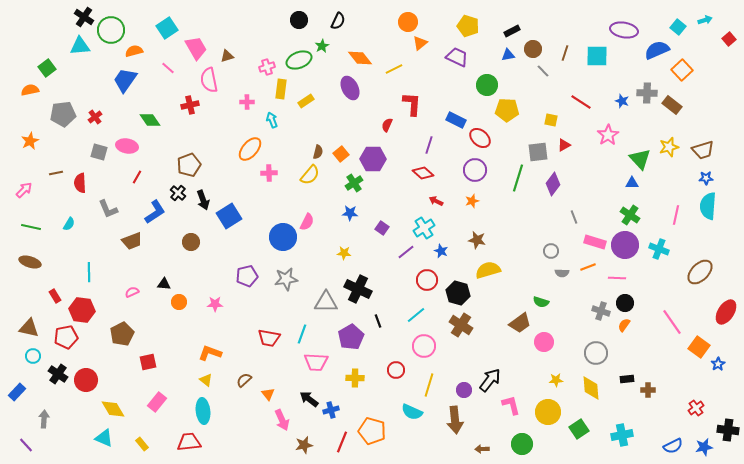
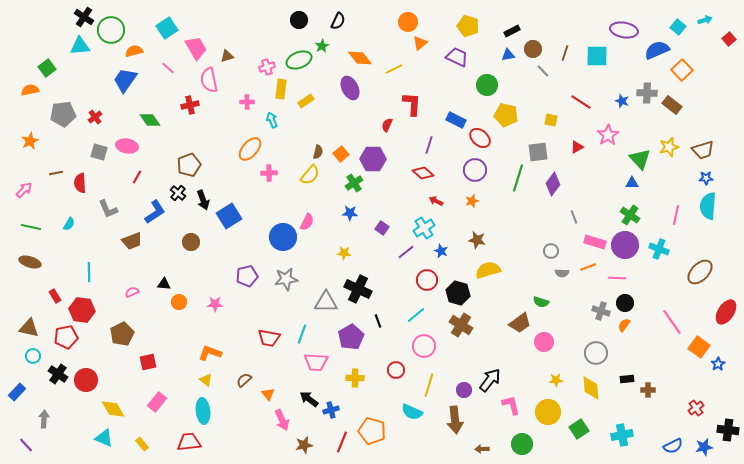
yellow pentagon at (507, 110): moved 1 px left, 5 px down; rotated 10 degrees clockwise
red triangle at (564, 145): moved 13 px right, 2 px down
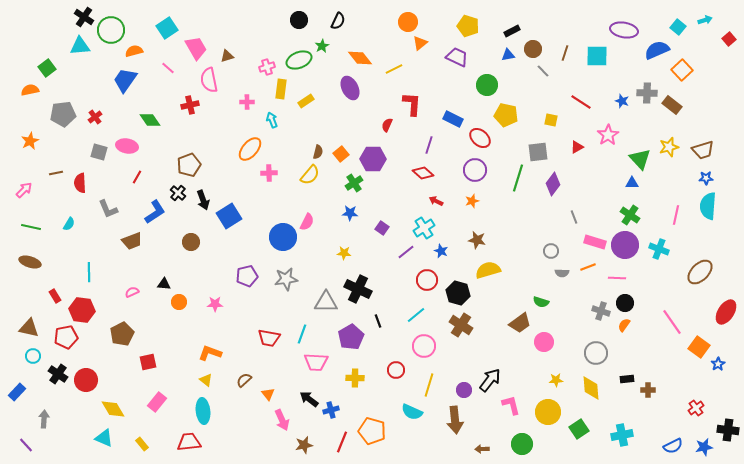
blue rectangle at (456, 120): moved 3 px left, 1 px up
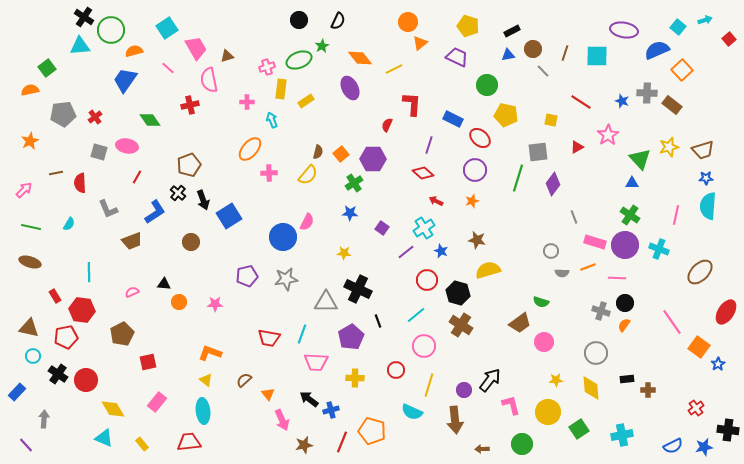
yellow semicircle at (310, 175): moved 2 px left
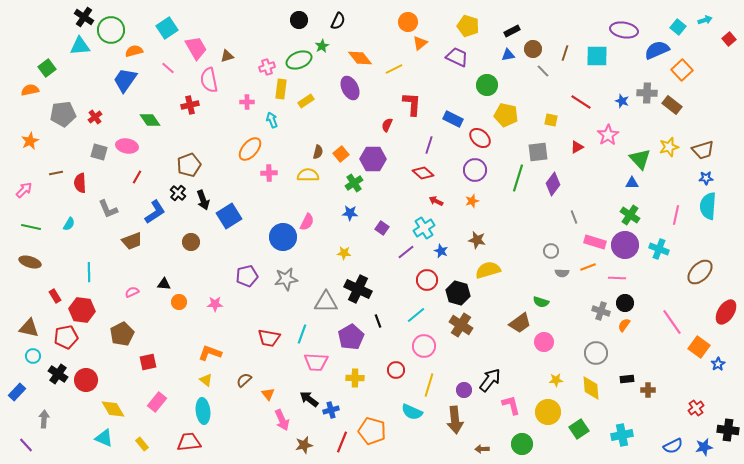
yellow semicircle at (308, 175): rotated 130 degrees counterclockwise
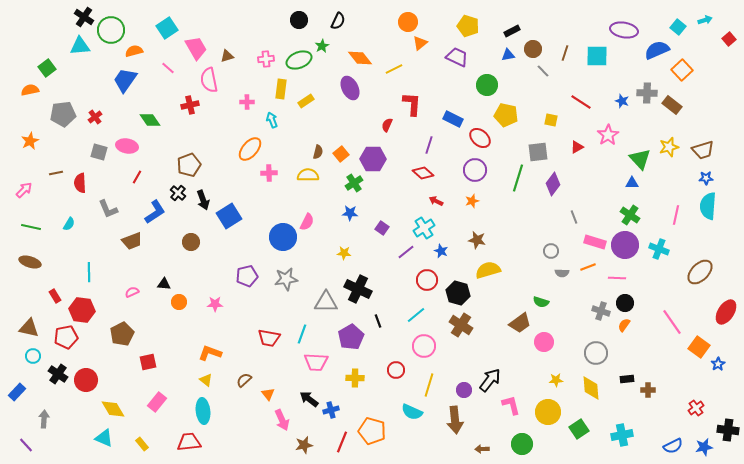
pink cross at (267, 67): moved 1 px left, 8 px up; rotated 14 degrees clockwise
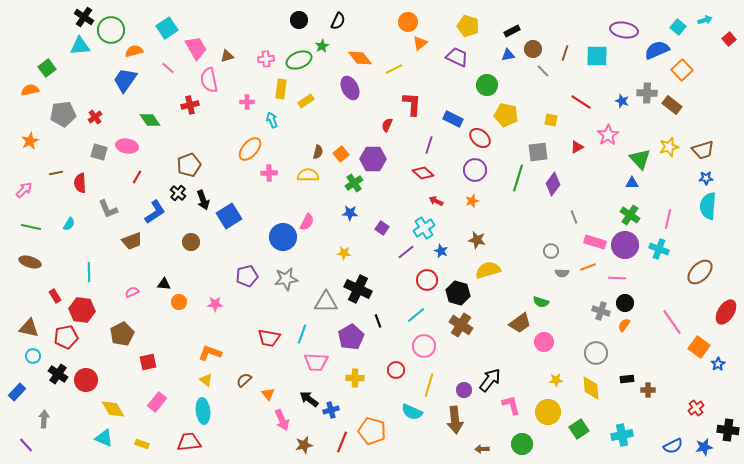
pink line at (676, 215): moved 8 px left, 4 px down
yellow rectangle at (142, 444): rotated 32 degrees counterclockwise
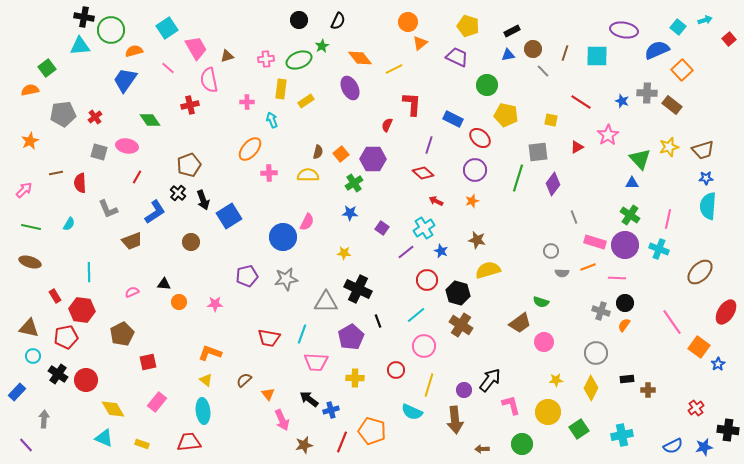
black cross at (84, 17): rotated 24 degrees counterclockwise
yellow diamond at (591, 388): rotated 30 degrees clockwise
